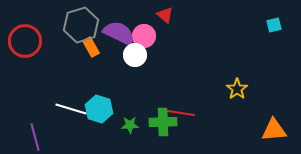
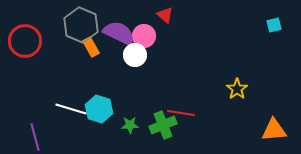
gray hexagon: rotated 20 degrees counterclockwise
green cross: moved 3 px down; rotated 20 degrees counterclockwise
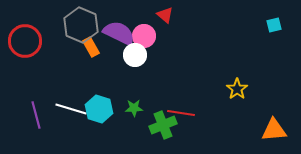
green star: moved 4 px right, 17 px up
purple line: moved 1 px right, 22 px up
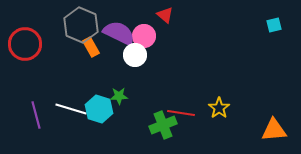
red circle: moved 3 px down
yellow star: moved 18 px left, 19 px down
green star: moved 15 px left, 12 px up
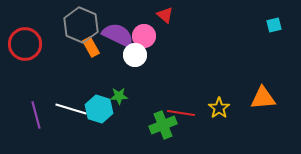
purple semicircle: moved 1 px left, 2 px down
orange triangle: moved 11 px left, 32 px up
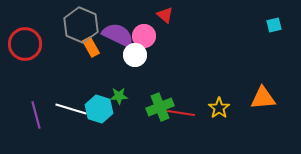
green cross: moved 3 px left, 18 px up
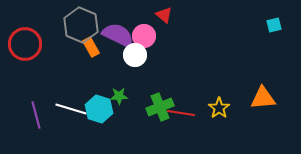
red triangle: moved 1 px left
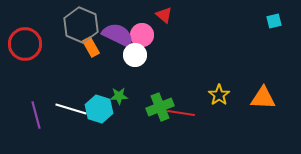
cyan square: moved 4 px up
pink circle: moved 2 px left, 1 px up
orange triangle: rotated 8 degrees clockwise
yellow star: moved 13 px up
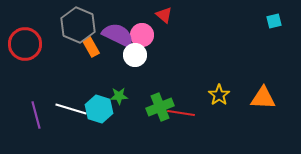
gray hexagon: moved 3 px left
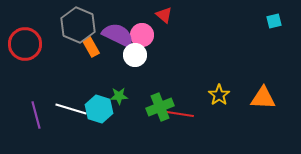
red line: moved 1 px left, 1 px down
